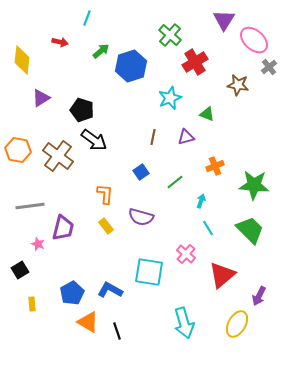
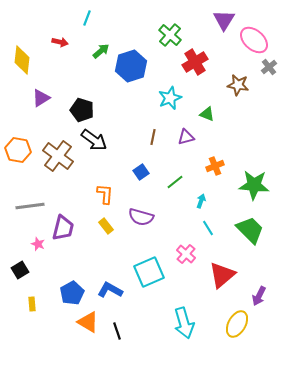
cyan square at (149, 272): rotated 32 degrees counterclockwise
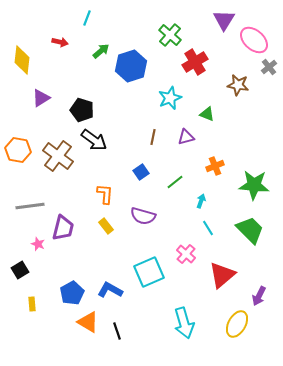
purple semicircle at (141, 217): moved 2 px right, 1 px up
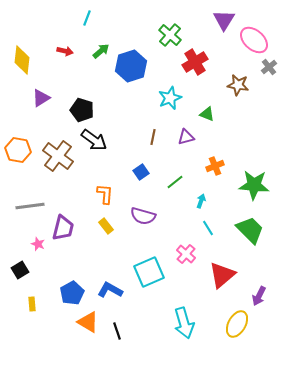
red arrow at (60, 42): moved 5 px right, 9 px down
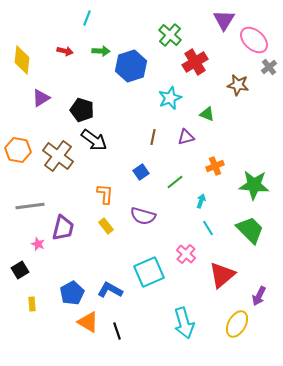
green arrow at (101, 51): rotated 42 degrees clockwise
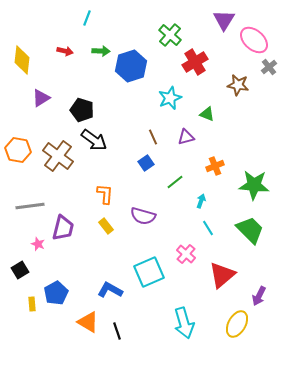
brown line at (153, 137): rotated 35 degrees counterclockwise
blue square at (141, 172): moved 5 px right, 9 px up
blue pentagon at (72, 293): moved 16 px left
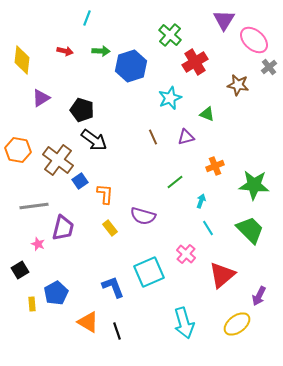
brown cross at (58, 156): moved 4 px down
blue square at (146, 163): moved 66 px left, 18 px down
gray line at (30, 206): moved 4 px right
yellow rectangle at (106, 226): moved 4 px right, 2 px down
blue L-shape at (110, 290): moved 3 px right, 3 px up; rotated 40 degrees clockwise
yellow ellipse at (237, 324): rotated 24 degrees clockwise
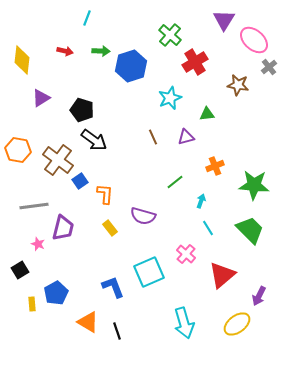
green triangle at (207, 114): rotated 28 degrees counterclockwise
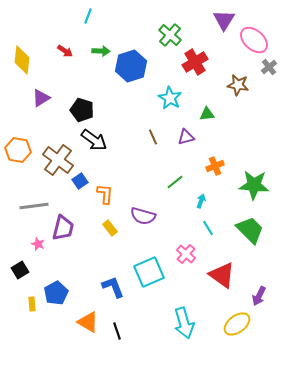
cyan line at (87, 18): moved 1 px right, 2 px up
red arrow at (65, 51): rotated 21 degrees clockwise
cyan star at (170, 98): rotated 20 degrees counterclockwise
red triangle at (222, 275): rotated 44 degrees counterclockwise
